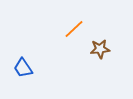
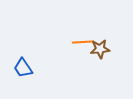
orange line: moved 9 px right, 13 px down; rotated 40 degrees clockwise
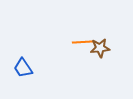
brown star: moved 1 px up
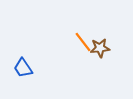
orange line: rotated 55 degrees clockwise
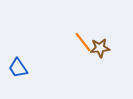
blue trapezoid: moved 5 px left
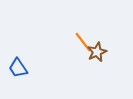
brown star: moved 3 px left, 4 px down; rotated 18 degrees counterclockwise
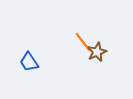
blue trapezoid: moved 11 px right, 6 px up
